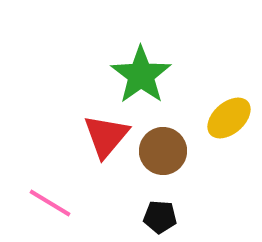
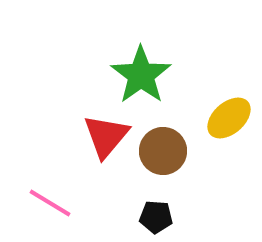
black pentagon: moved 4 px left
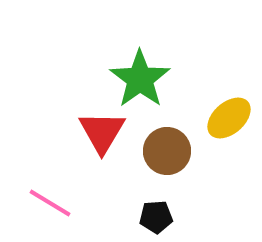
green star: moved 1 px left, 4 px down
red triangle: moved 4 px left, 4 px up; rotated 9 degrees counterclockwise
brown circle: moved 4 px right
black pentagon: rotated 8 degrees counterclockwise
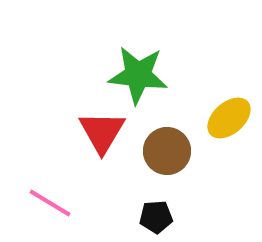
green star: moved 2 px left, 4 px up; rotated 30 degrees counterclockwise
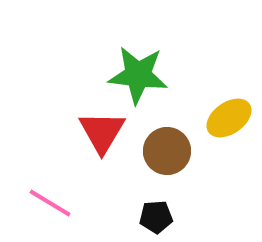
yellow ellipse: rotated 6 degrees clockwise
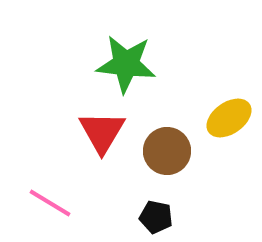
green star: moved 12 px left, 11 px up
black pentagon: rotated 16 degrees clockwise
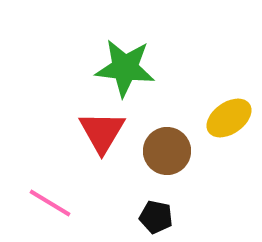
green star: moved 1 px left, 4 px down
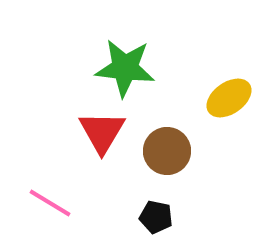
yellow ellipse: moved 20 px up
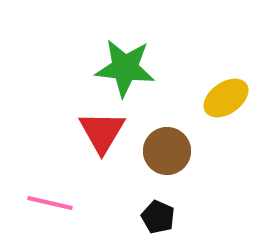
yellow ellipse: moved 3 px left
pink line: rotated 18 degrees counterclockwise
black pentagon: moved 2 px right; rotated 12 degrees clockwise
